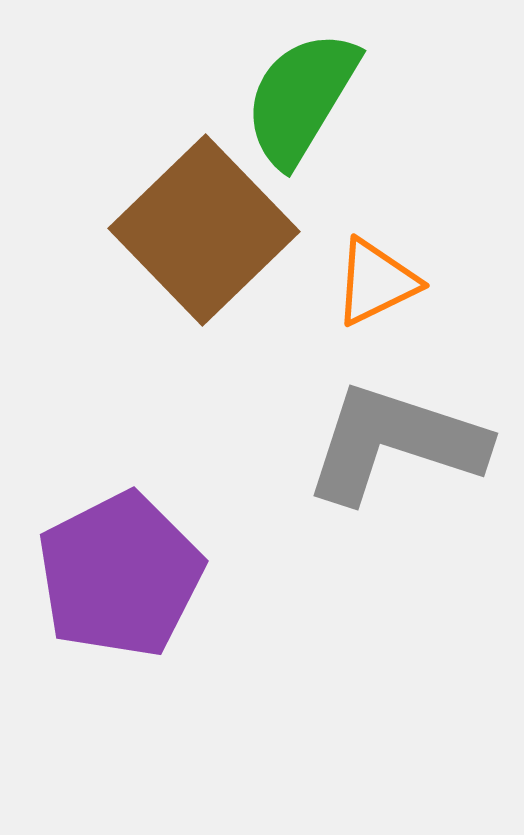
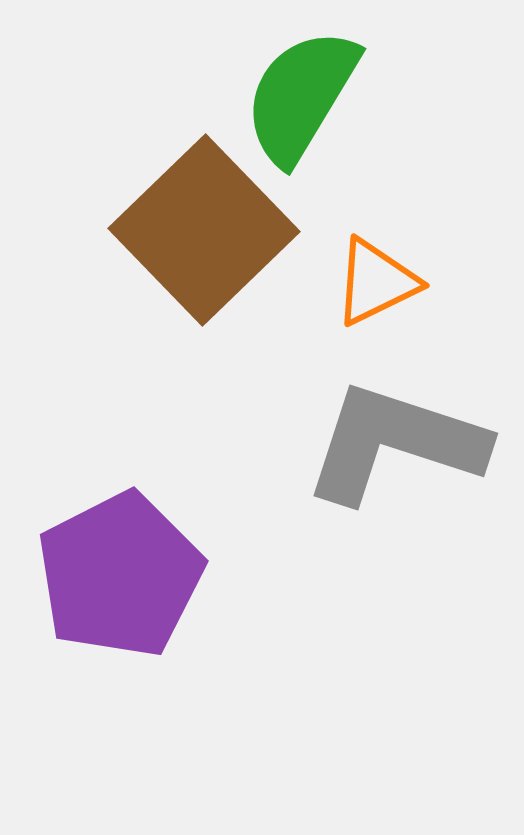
green semicircle: moved 2 px up
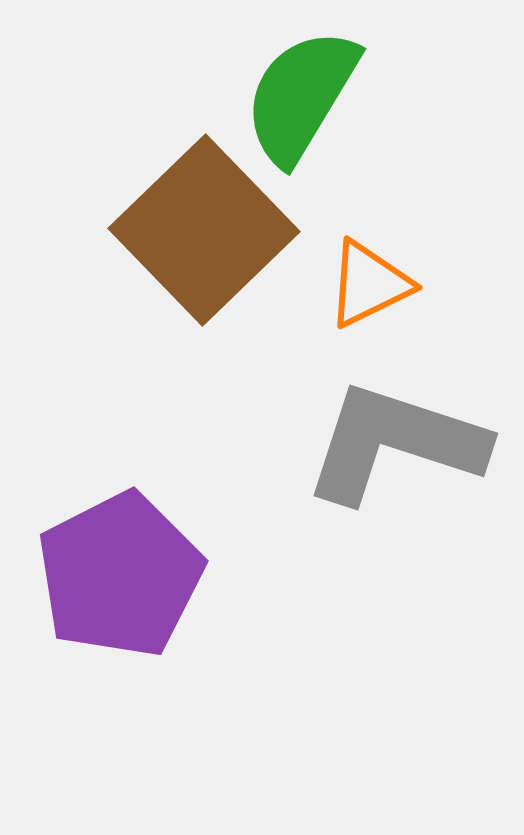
orange triangle: moved 7 px left, 2 px down
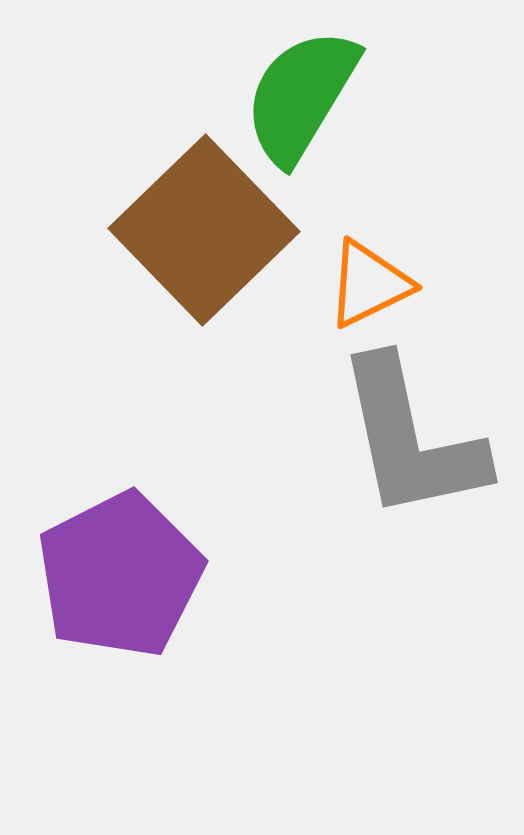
gray L-shape: moved 16 px right, 4 px up; rotated 120 degrees counterclockwise
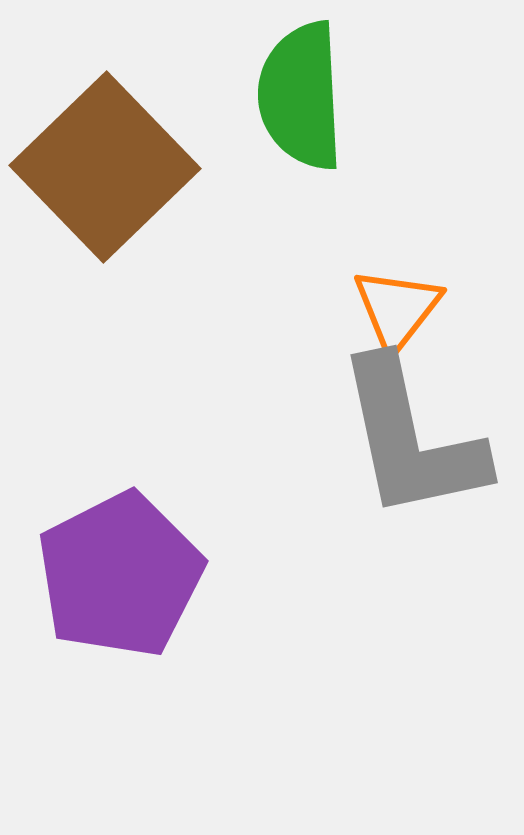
green semicircle: rotated 34 degrees counterclockwise
brown square: moved 99 px left, 63 px up
orange triangle: moved 28 px right, 25 px down; rotated 26 degrees counterclockwise
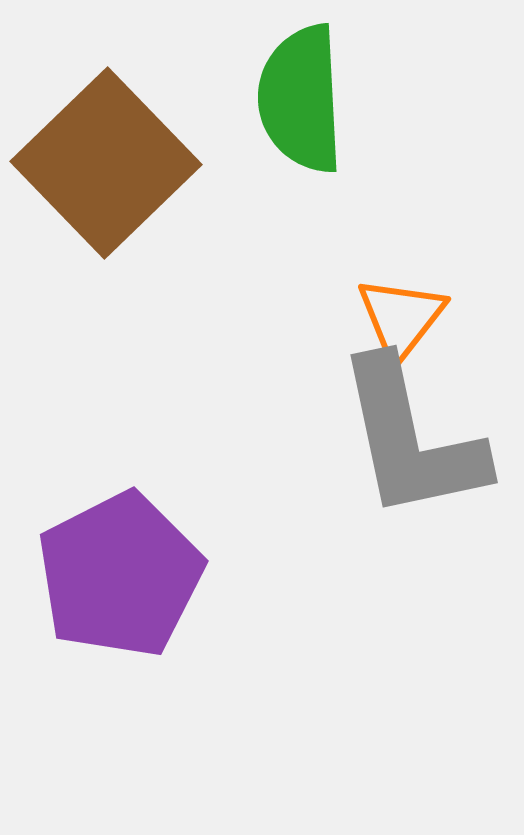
green semicircle: moved 3 px down
brown square: moved 1 px right, 4 px up
orange triangle: moved 4 px right, 9 px down
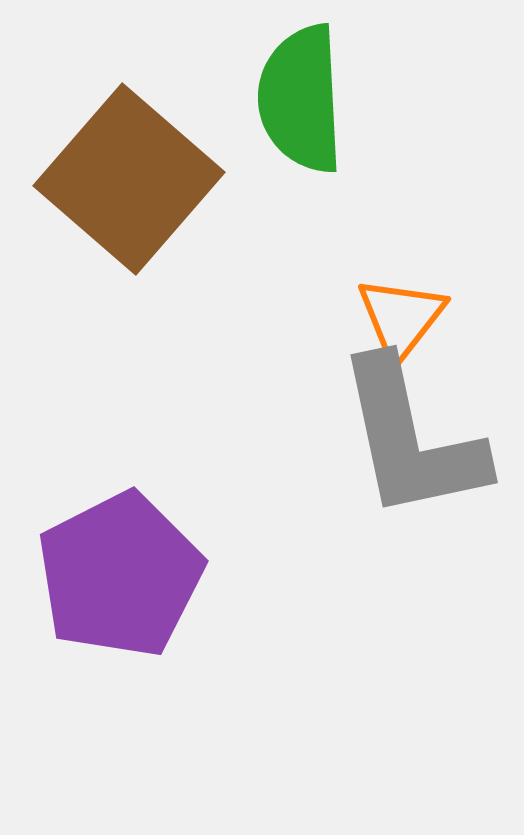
brown square: moved 23 px right, 16 px down; rotated 5 degrees counterclockwise
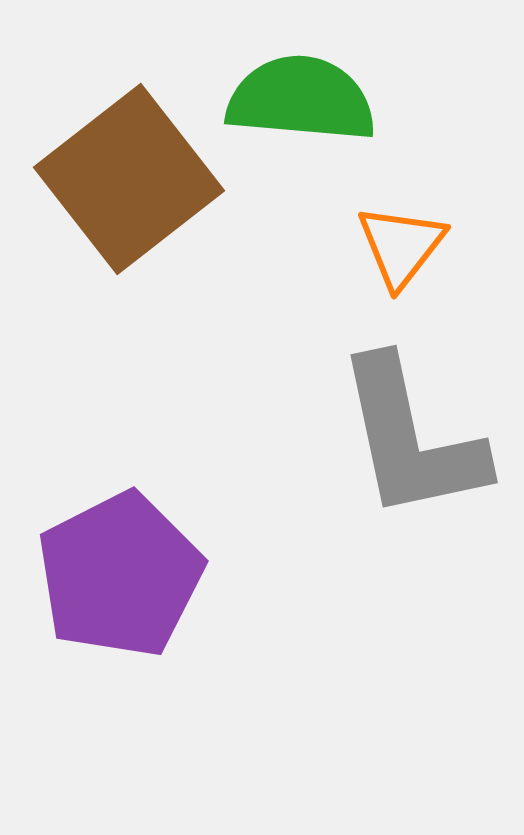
green semicircle: rotated 98 degrees clockwise
brown square: rotated 11 degrees clockwise
orange triangle: moved 72 px up
